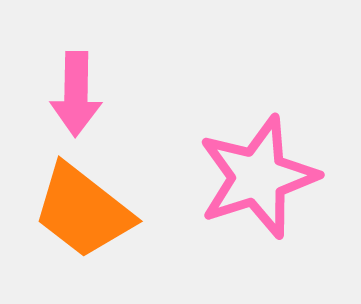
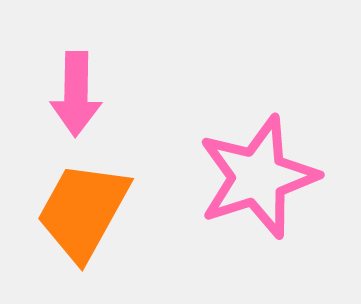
orange trapezoid: rotated 81 degrees clockwise
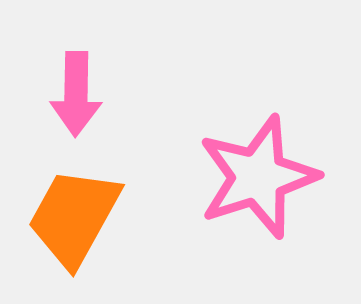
orange trapezoid: moved 9 px left, 6 px down
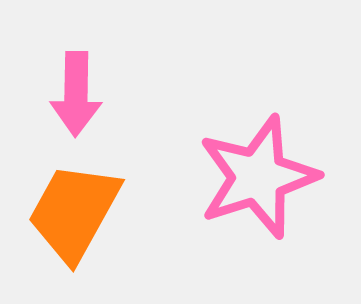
orange trapezoid: moved 5 px up
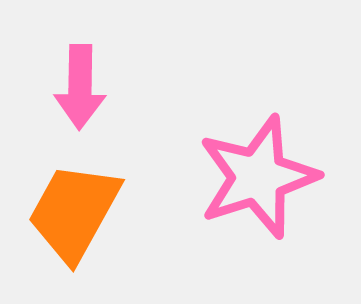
pink arrow: moved 4 px right, 7 px up
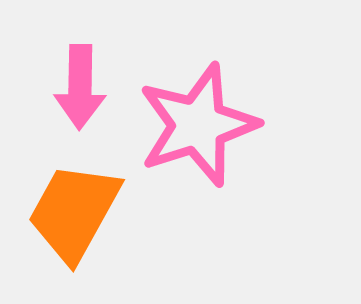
pink star: moved 60 px left, 52 px up
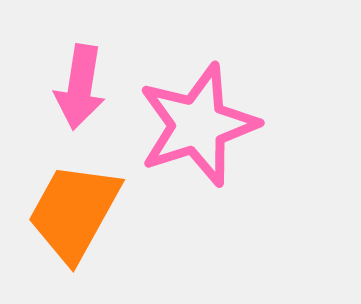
pink arrow: rotated 8 degrees clockwise
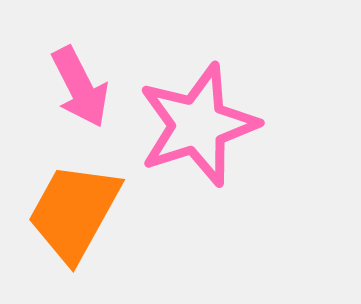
pink arrow: rotated 36 degrees counterclockwise
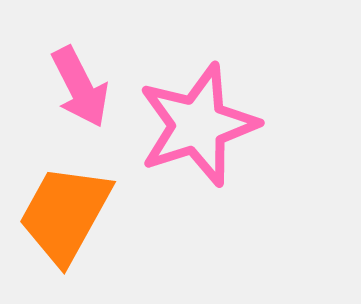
orange trapezoid: moved 9 px left, 2 px down
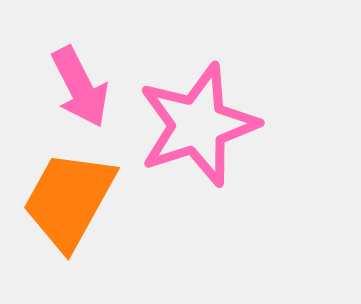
orange trapezoid: moved 4 px right, 14 px up
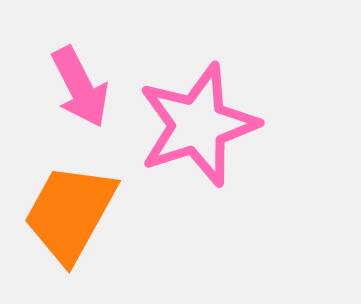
orange trapezoid: moved 1 px right, 13 px down
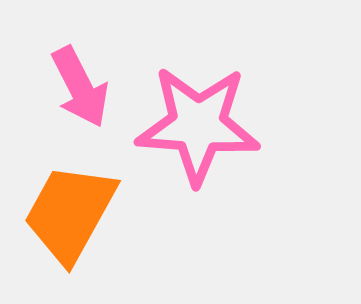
pink star: rotated 22 degrees clockwise
